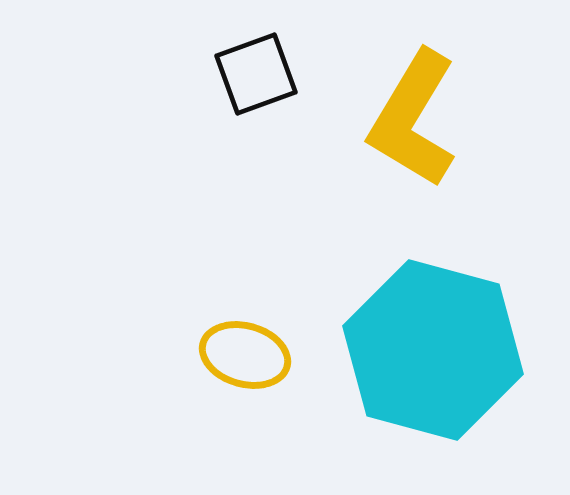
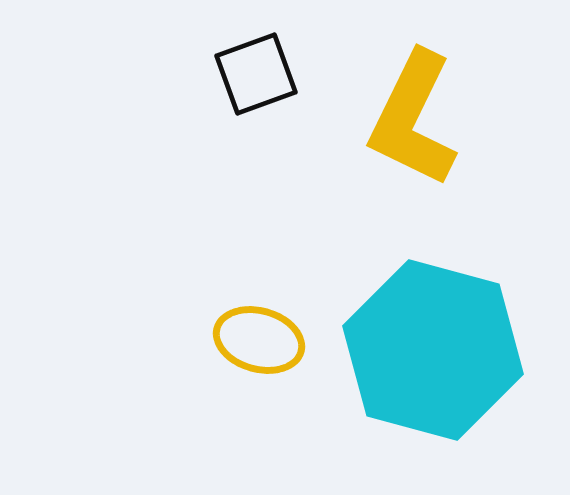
yellow L-shape: rotated 5 degrees counterclockwise
yellow ellipse: moved 14 px right, 15 px up
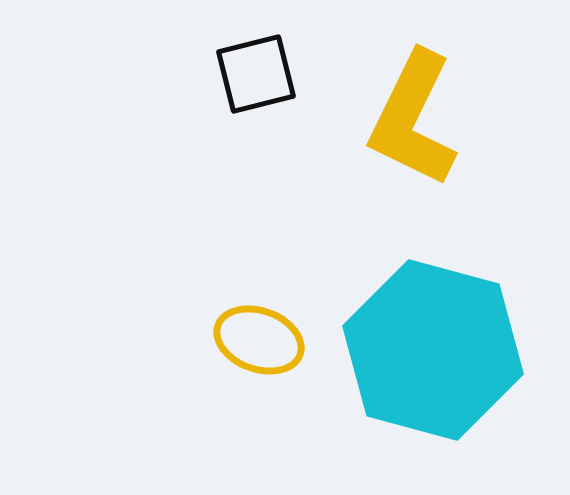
black square: rotated 6 degrees clockwise
yellow ellipse: rotated 4 degrees clockwise
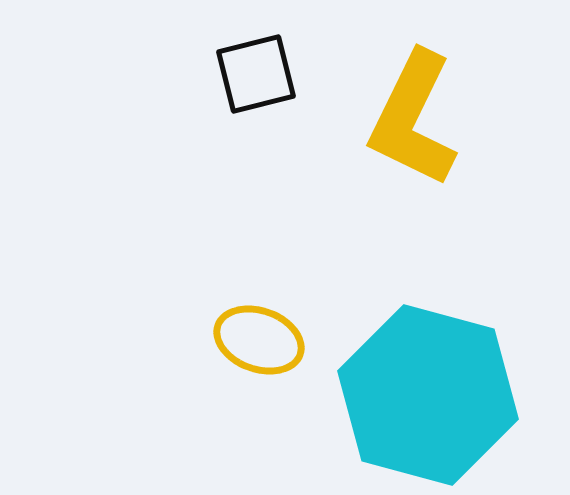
cyan hexagon: moved 5 px left, 45 px down
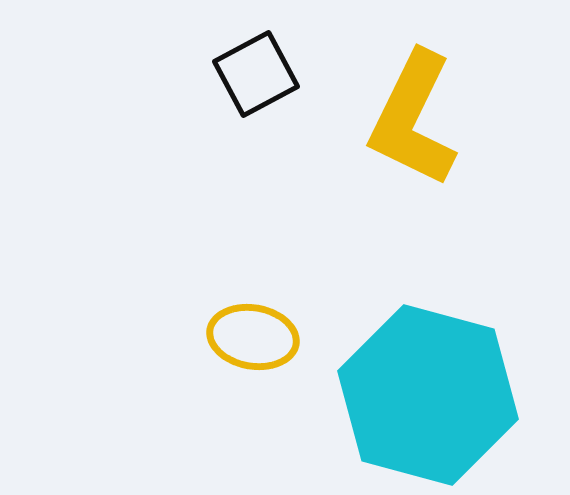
black square: rotated 14 degrees counterclockwise
yellow ellipse: moved 6 px left, 3 px up; rotated 10 degrees counterclockwise
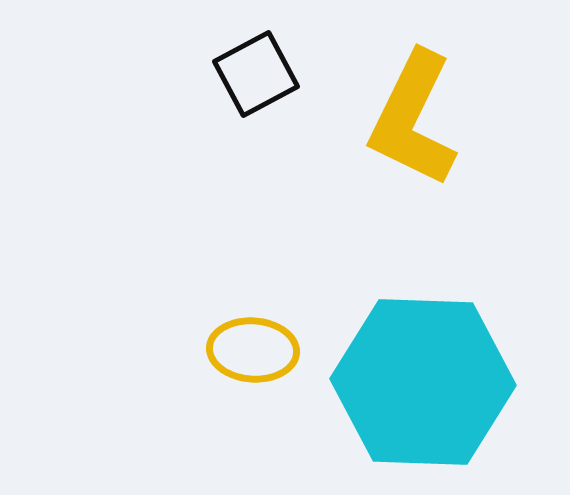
yellow ellipse: moved 13 px down; rotated 6 degrees counterclockwise
cyan hexagon: moved 5 px left, 13 px up; rotated 13 degrees counterclockwise
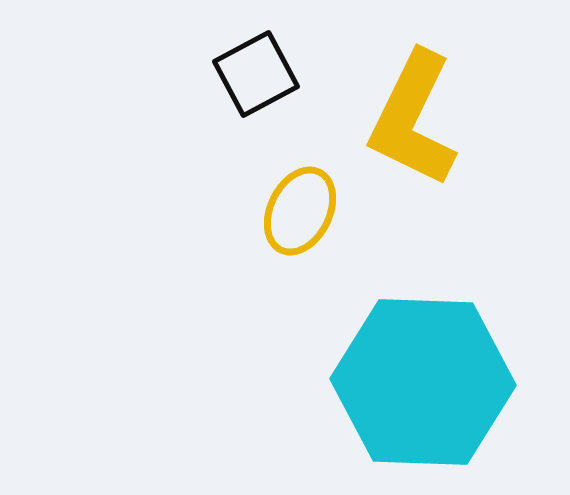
yellow ellipse: moved 47 px right, 139 px up; rotated 68 degrees counterclockwise
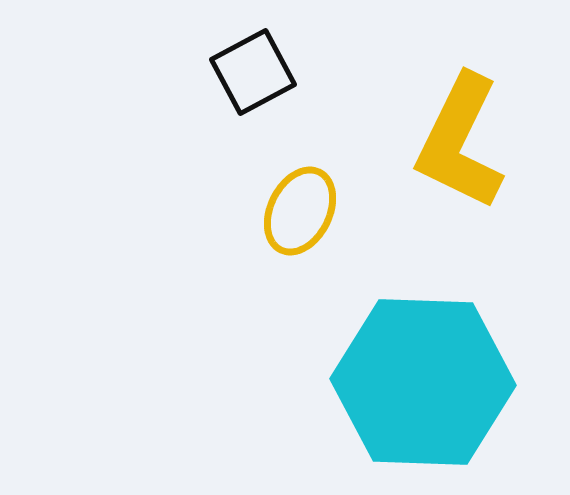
black square: moved 3 px left, 2 px up
yellow L-shape: moved 47 px right, 23 px down
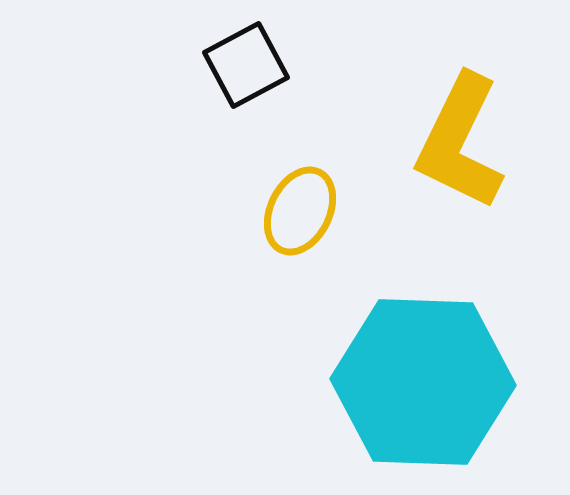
black square: moved 7 px left, 7 px up
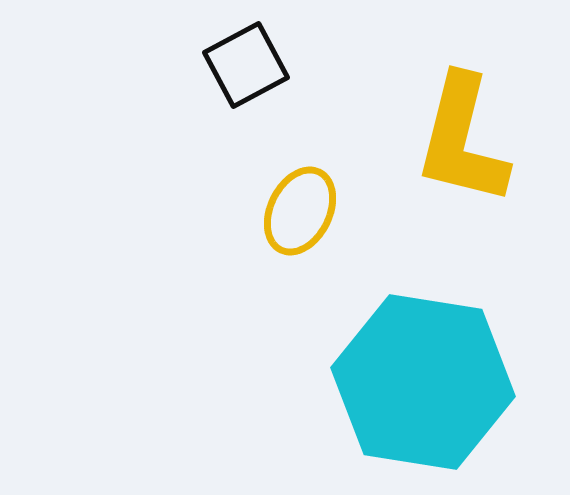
yellow L-shape: moved 2 px right, 2 px up; rotated 12 degrees counterclockwise
cyan hexagon: rotated 7 degrees clockwise
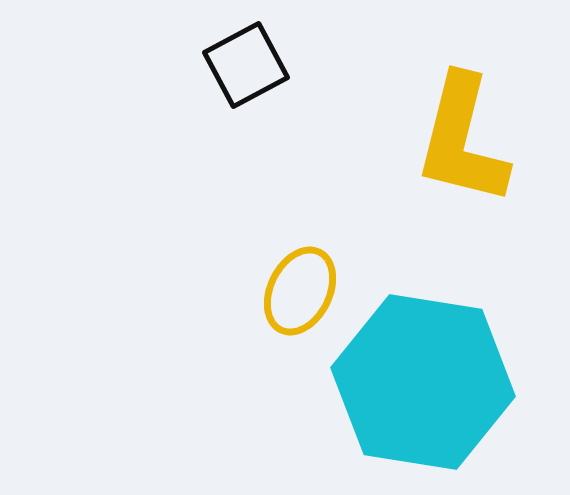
yellow ellipse: moved 80 px down
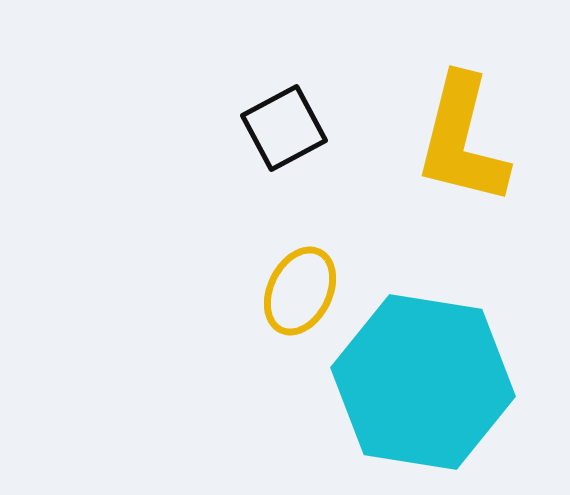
black square: moved 38 px right, 63 px down
